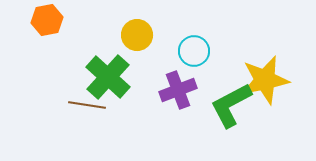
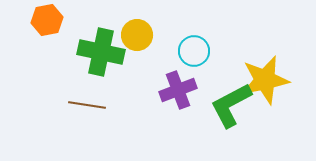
green cross: moved 7 px left, 25 px up; rotated 30 degrees counterclockwise
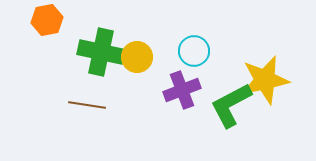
yellow circle: moved 22 px down
purple cross: moved 4 px right
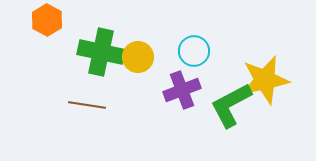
orange hexagon: rotated 20 degrees counterclockwise
yellow circle: moved 1 px right
